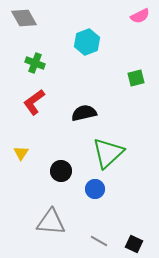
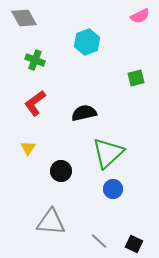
green cross: moved 3 px up
red L-shape: moved 1 px right, 1 px down
yellow triangle: moved 7 px right, 5 px up
blue circle: moved 18 px right
gray line: rotated 12 degrees clockwise
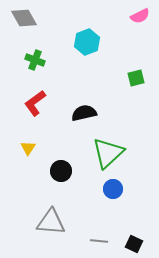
gray line: rotated 36 degrees counterclockwise
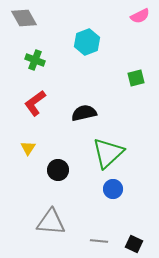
black circle: moved 3 px left, 1 px up
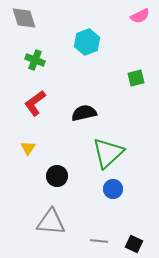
gray diamond: rotated 12 degrees clockwise
black circle: moved 1 px left, 6 px down
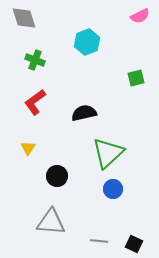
red L-shape: moved 1 px up
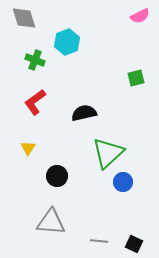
cyan hexagon: moved 20 px left
blue circle: moved 10 px right, 7 px up
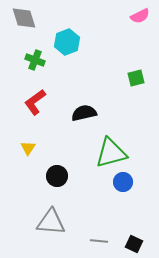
green triangle: moved 3 px right; rotated 28 degrees clockwise
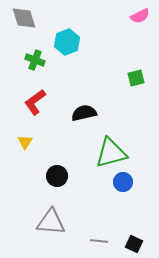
yellow triangle: moved 3 px left, 6 px up
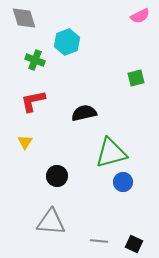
red L-shape: moved 2 px left, 1 px up; rotated 24 degrees clockwise
